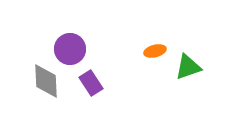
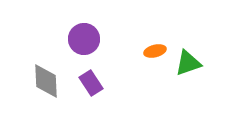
purple circle: moved 14 px right, 10 px up
green triangle: moved 4 px up
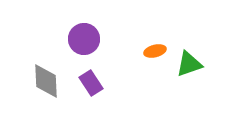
green triangle: moved 1 px right, 1 px down
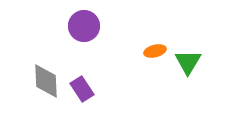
purple circle: moved 13 px up
green triangle: moved 1 px left, 2 px up; rotated 40 degrees counterclockwise
purple rectangle: moved 9 px left, 6 px down
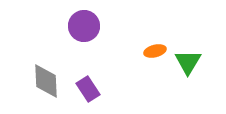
purple rectangle: moved 6 px right
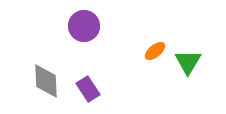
orange ellipse: rotated 25 degrees counterclockwise
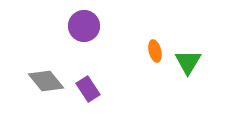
orange ellipse: rotated 65 degrees counterclockwise
gray diamond: rotated 36 degrees counterclockwise
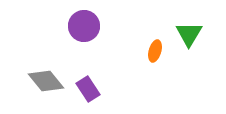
orange ellipse: rotated 30 degrees clockwise
green triangle: moved 1 px right, 28 px up
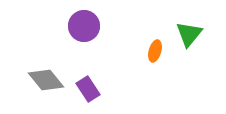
green triangle: rotated 8 degrees clockwise
gray diamond: moved 1 px up
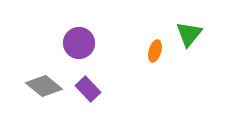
purple circle: moved 5 px left, 17 px down
gray diamond: moved 2 px left, 6 px down; rotated 12 degrees counterclockwise
purple rectangle: rotated 10 degrees counterclockwise
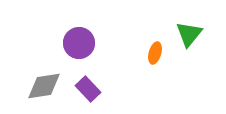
orange ellipse: moved 2 px down
gray diamond: rotated 48 degrees counterclockwise
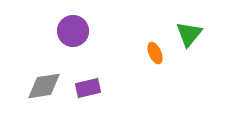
purple circle: moved 6 px left, 12 px up
orange ellipse: rotated 40 degrees counterclockwise
purple rectangle: moved 1 px up; rotated 60 degrees counterclockwise
